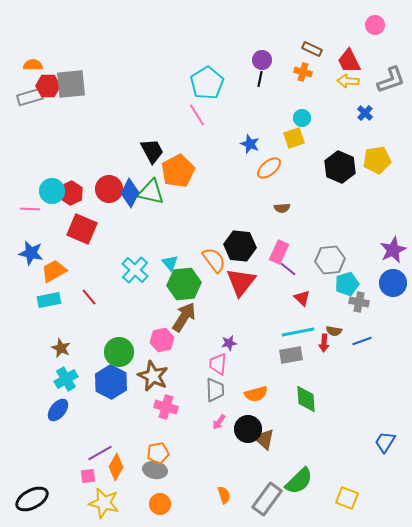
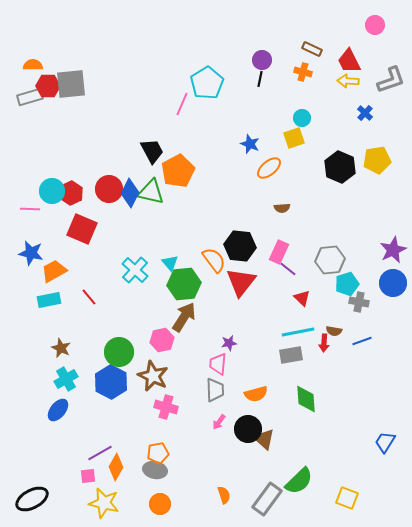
pink line at (197, 115): moved 15 px left, 11 px up; rotated 55 degrees clockwise
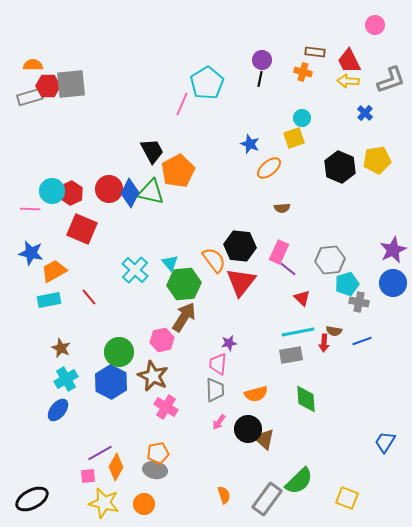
brown rectangle at (312, 49): moved 3 px right, 3 px down; rotated 18 degrees counterclockwise
pink cross at (166, 407): rotated 15 degrees clockwise
orange circle at (160, 504): moved 16 px left
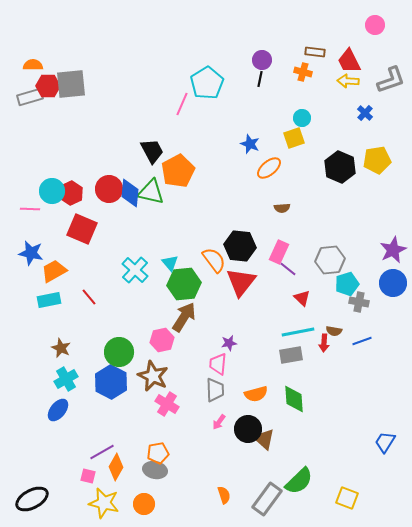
blue diamond at (130, 193): rotated 20 degrees counterclockwise
green diamond at (306, 399): moved 12 px left
pink cross at (166, 407): moved 1 px right, 3 px up
purple line at (100, 453): moved 2 px right, 1 px up
pink square at (88, 476): rotated 21 degrees clockwise
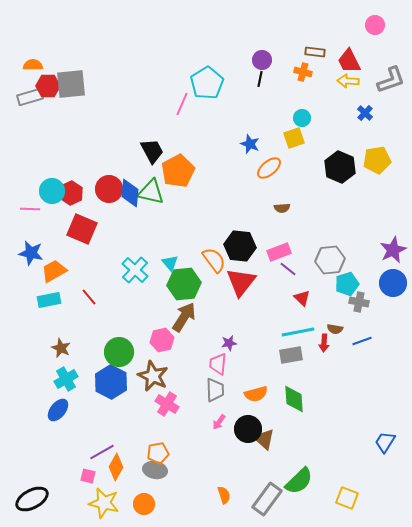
pink rectangle at (279, 252): rotated 45 degrees clockwise
brown semicircle at (334, 331): moved 1 px right, 2 px up
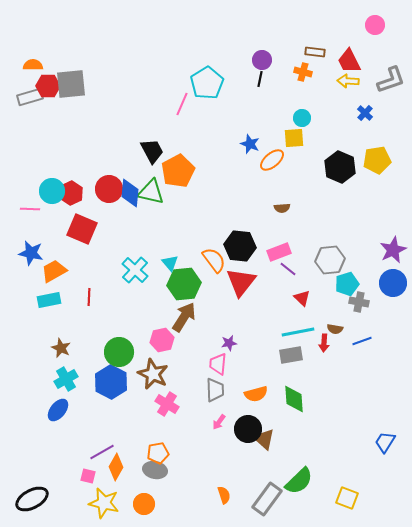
yellow square at (294, 138): rotated 15 degrees clockwise
orange ellipse at (269, 168): moved 3 px right, 8 px up
red line at (89, 297): rotated 42 degrees clockwise
brown star at (153, 376): moved 2 px up
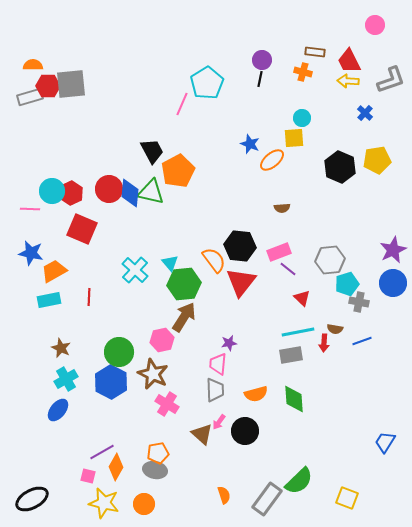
black circle at (248, 429): moved 3 px left, 2 px down
brown triangle at (264, 439): moved 62 px left, 5 px up
